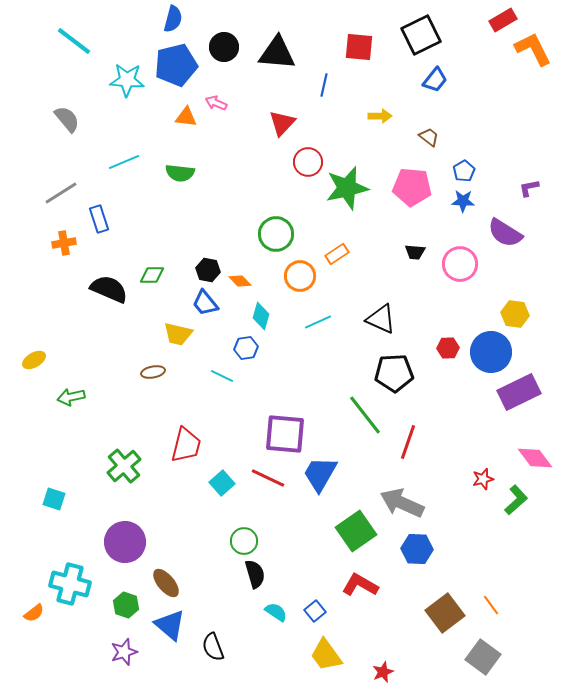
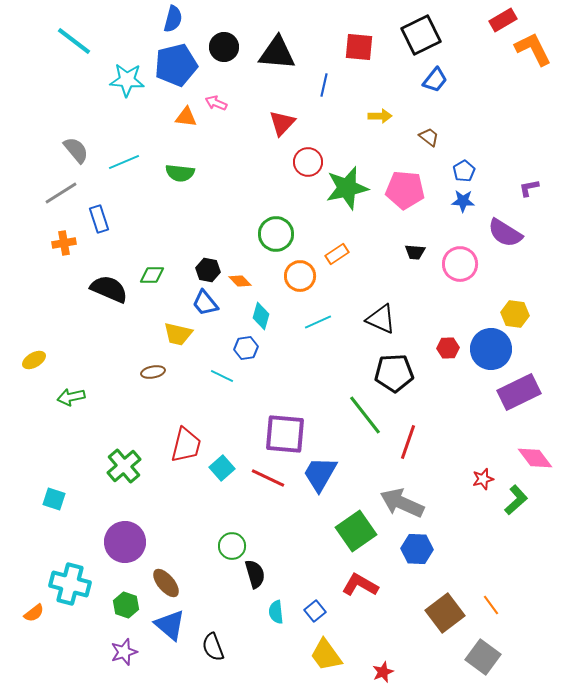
gray semicircle at (67, 119): moved 9 px right, 31 px down
pink pentagon at (412, 187): moved 7 px left, 3 px down
blue circle at (491, 352): moved 3 px up
cyan square at (222, 483): moved 15 px up
green circle at (244, 541): moved 12 px left, 5 px down
cyan semicircle at (276, 612): rotated 130 degrees counterclockwise
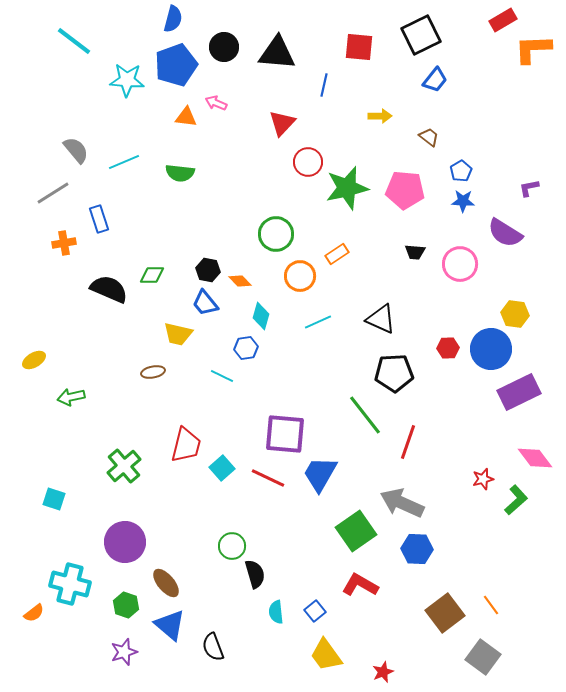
orange L-shape at (533, 49): rotated 66 degrees counterclockwise
blue pentagon at (176, 65): rotated 6 degrees counterclockwise
blue pentagon at (464, 171): moved 3 px left
gray line at (61, 193): moved 8 px left
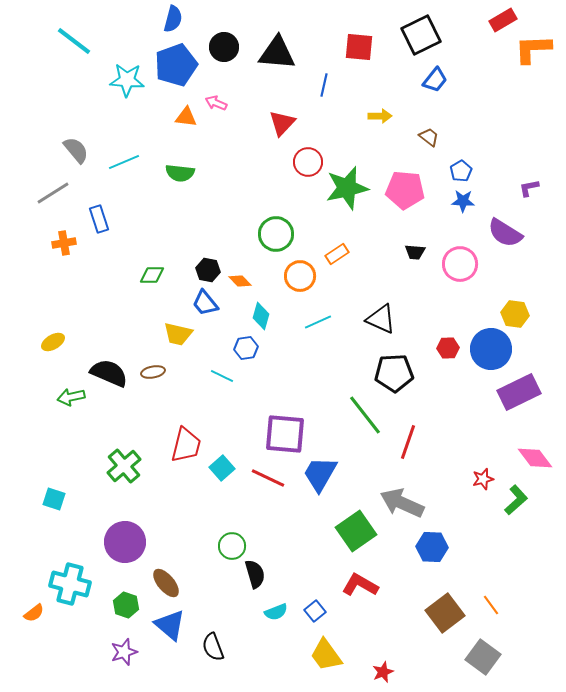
black semicircle at (109, 289): moved 84 px down
yellow ellipse at (34, 360): moved 19 px right, 18 px up
blue hexagon at (417, 549): moved 15 px right, 2 px up
cyan semicircle at (276, 612): rotated 105 degrees counterclockwise
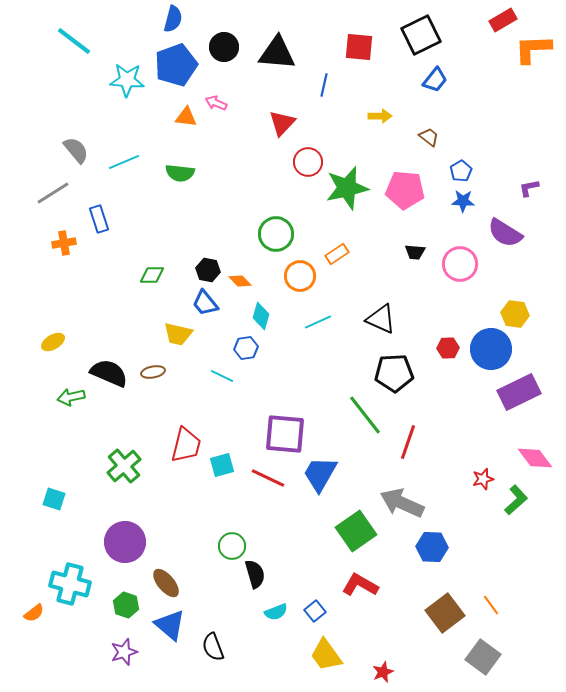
cyan square at (222, 468): moved 3 px up; rotated 25 degrees clockwise
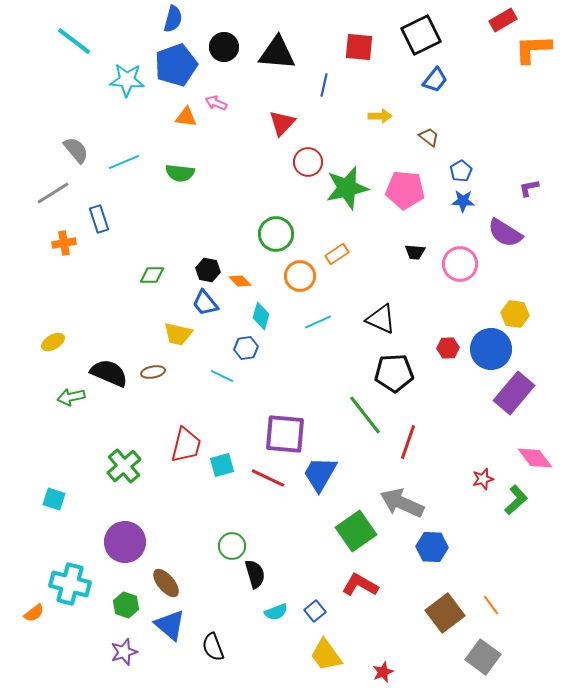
purple rectangle at (519, 392): moved 5 px left, 1 px down; rotated 24 degrees counterclockwise
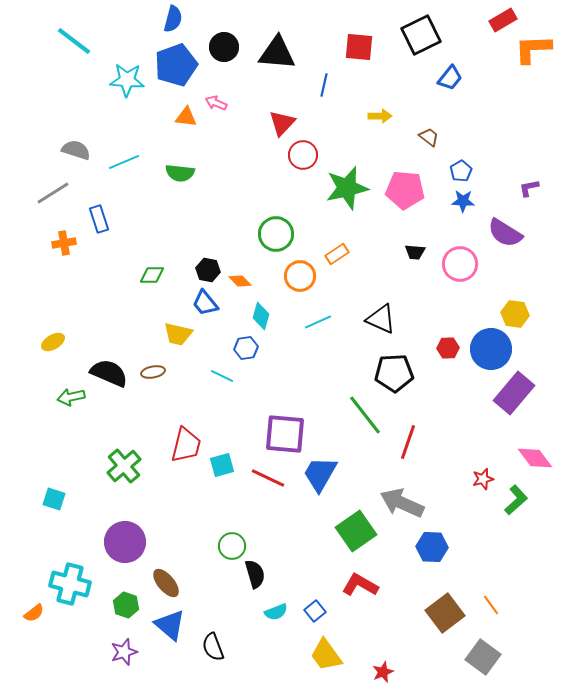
blue trapezoid at (435, 80): moved 15 px right, 2 px up
gray semicircle at (76, 150): rotated 32 degrees counterclockwise
red circle at (308, 162): moved 5 px left, 7 px up
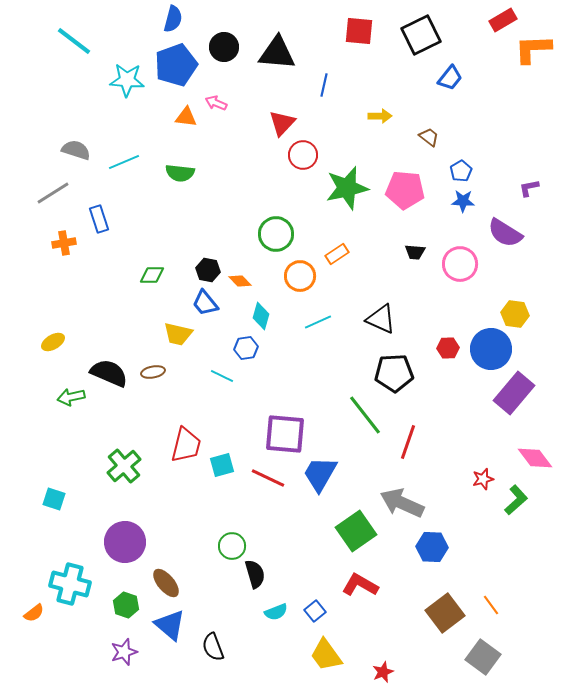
red square at (359, 47): moved 16 px up
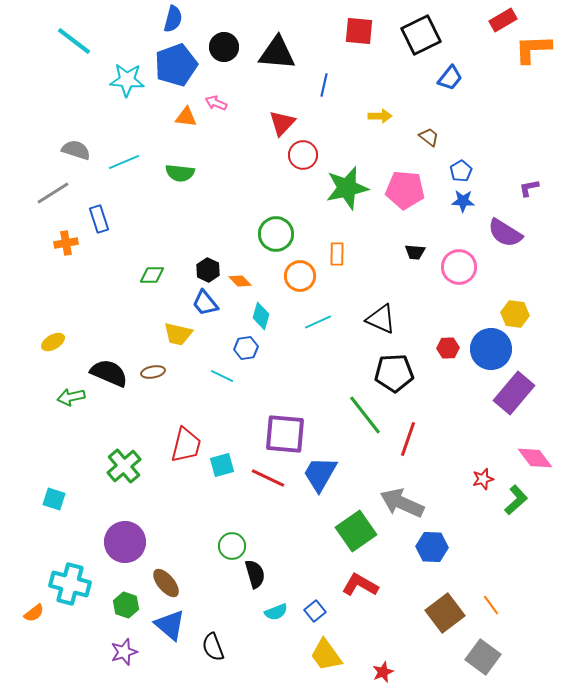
orange cross at (64, 243): moved 2 px right
orange rectangle at (337, 254): rotated 55 degrees counterclockwise
pink circle at (460, 264): moved 1 px left, 3 px down
black hexagon at (208, 270): rotated 15 degrees clockwise
red line at (408, 442): moved 3 px up
